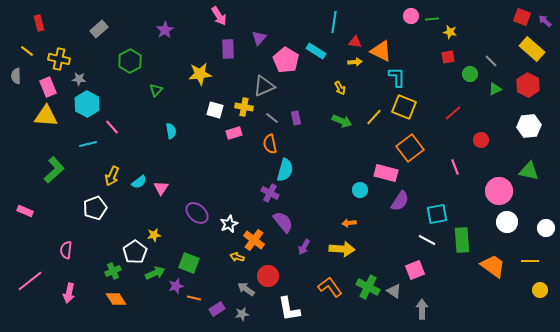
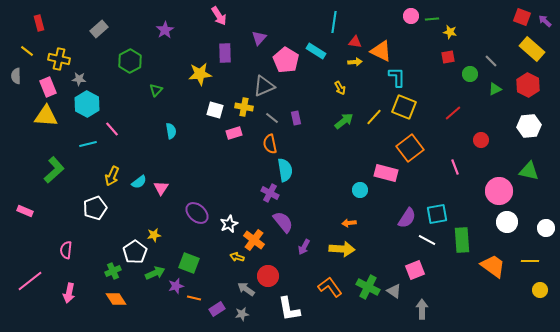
purple rectangle at (228, 49): moved 3 px left, 4 px down
green arrow at (342, 121): moved 2 px right; rotated 60 degrees counterclockwise
pink line at (112, 127): moved 2 px down
cyan semicircle at (285, 170): rotated 25 degrees counterclockwise
purple semicircle at (400, 201): moved 7 px right, 17 px down
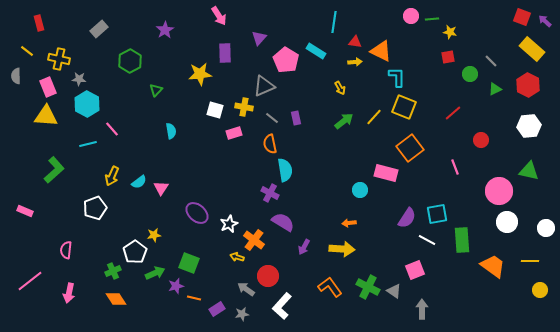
purple semicircle at (283, 222): rotated 20 degrees counterclockwise
white L-shape at (289, 309): moved 7 px left, 3 px up; rotated 52 degrees clockwise
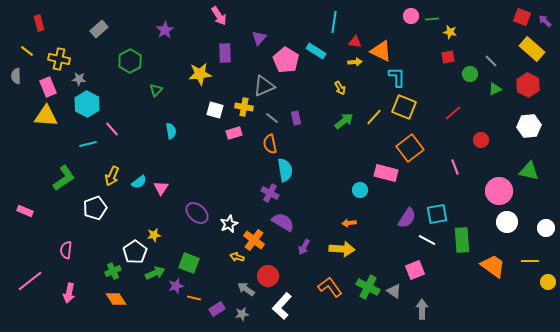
green L-shape at (54, 170): moved 10 px right, 8 px down; rotated 8 degrees clockwise
yellow circle at (540, 290): moved 8 px right, 8 px up
